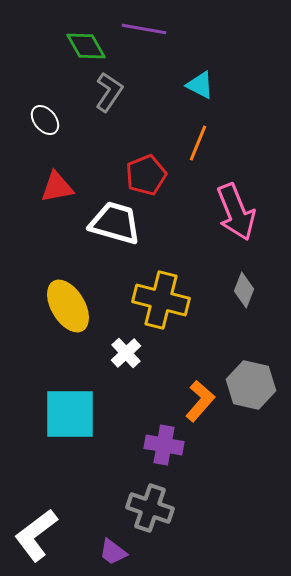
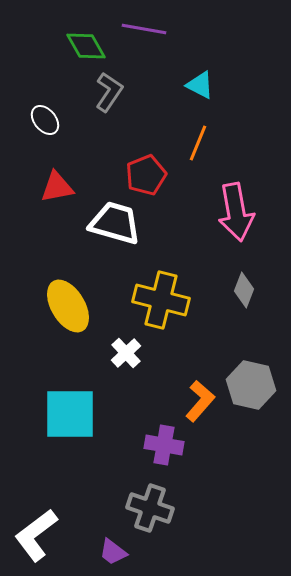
pink arrow: rotated 12 degrees clockwise
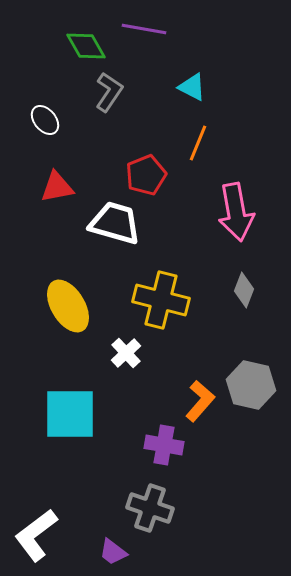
cyan triangle: moved 8 px left, 2 px down
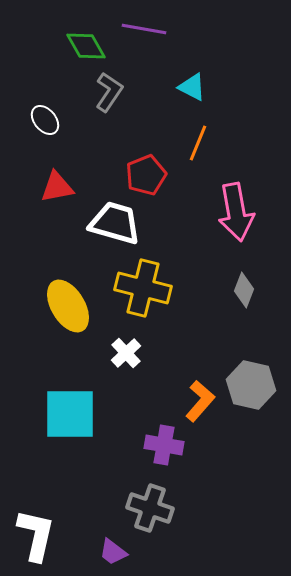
yellow cross: moved 18 px left, 12 px up
white L-shape: rotated 140 degrees clockwise
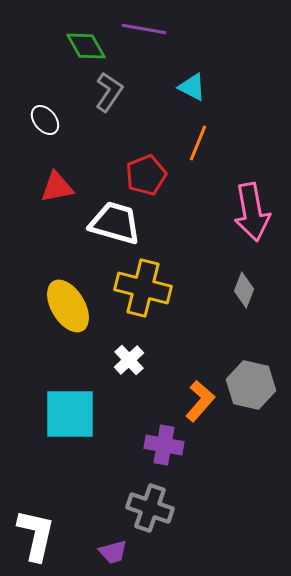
pink arrow: moved 16 px right
white cross: moved 3 px right, 7 px down
purple trapezoid: rotated 52 degrees counterclockwise
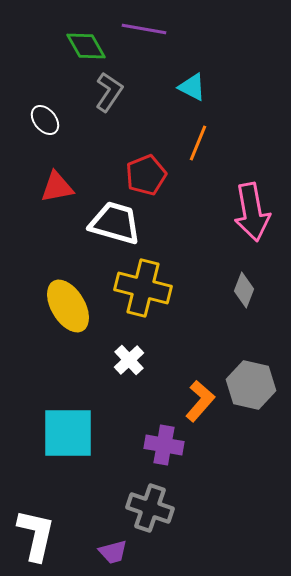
cyan square: moved 2 px left, 19 px down
